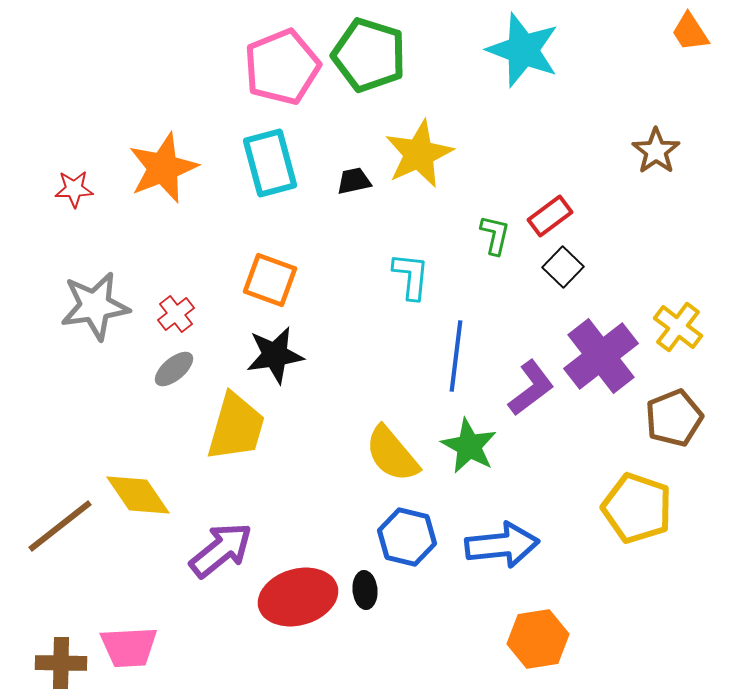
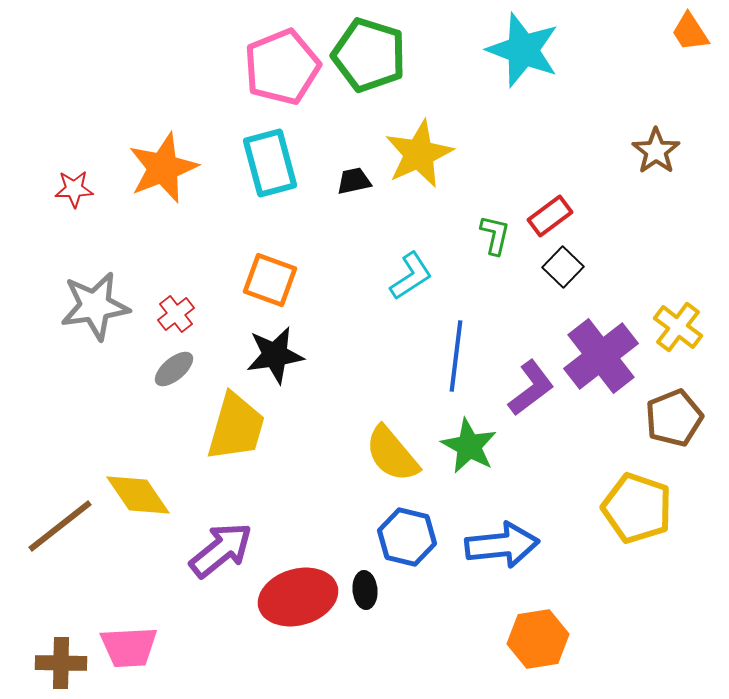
cyan L-shape: rotated 51 degrees clockwise
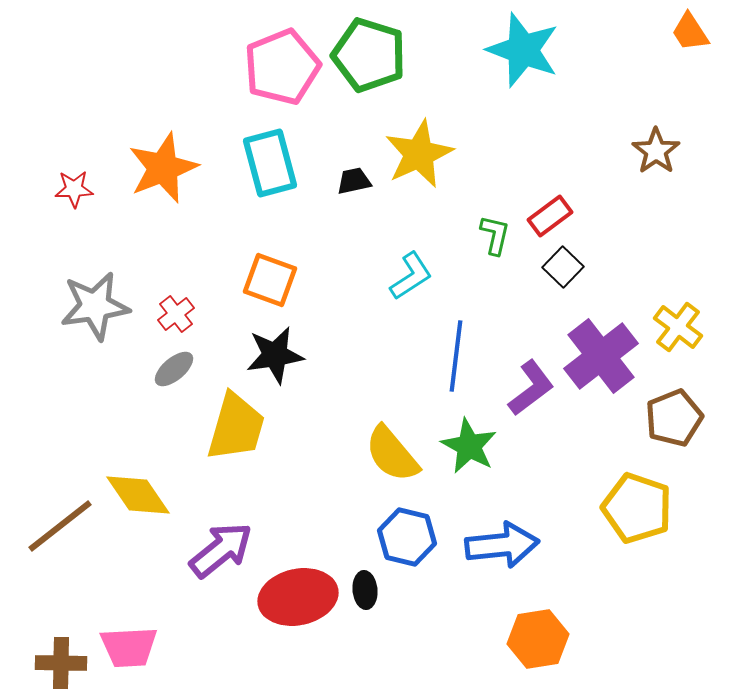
red ellipse: rotated 4 degrees clockwise
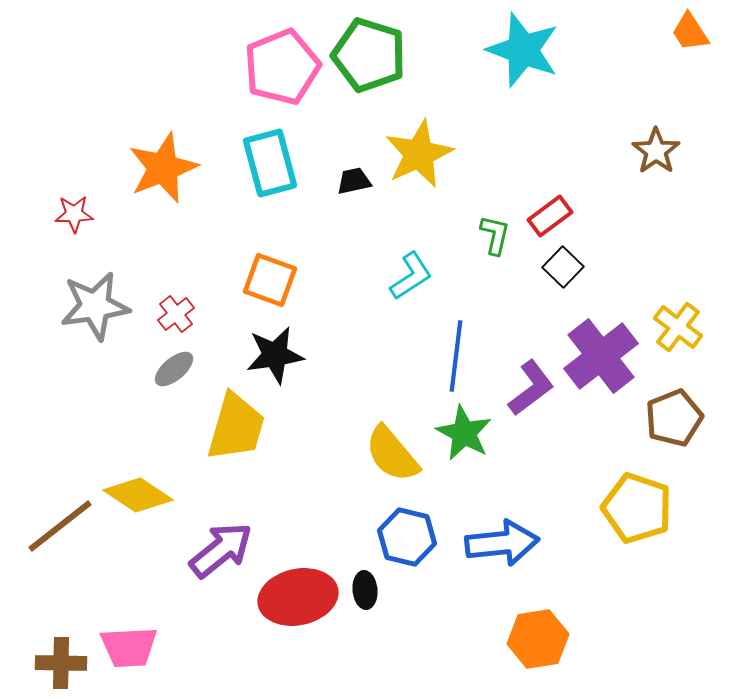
red star: moved 25 px down
green star: moved 5 px left, 13 px up
yellow diamond: rotated 22 degrees counterclockwise
blue arrow: moved 2 px up
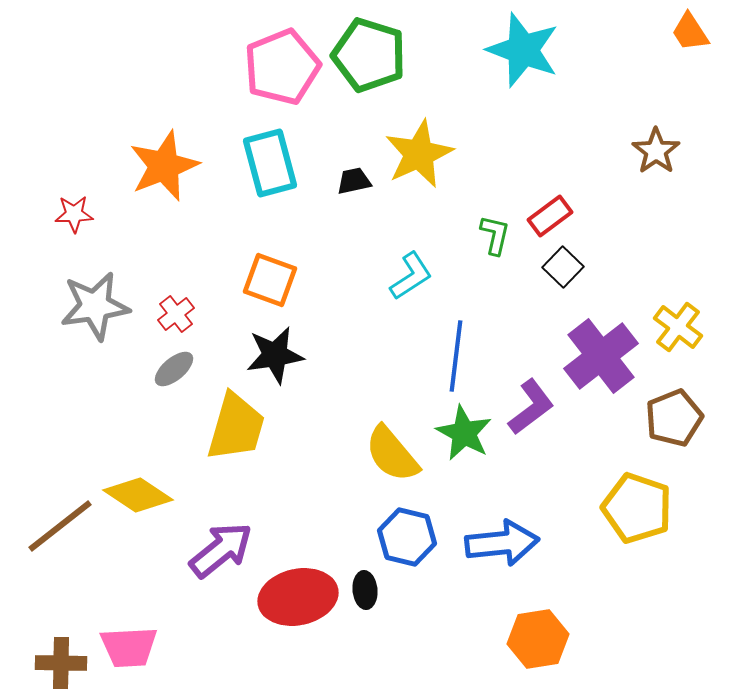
orange star: moved 1 px right, 2 px up
purple L-shape: moved 19 px down
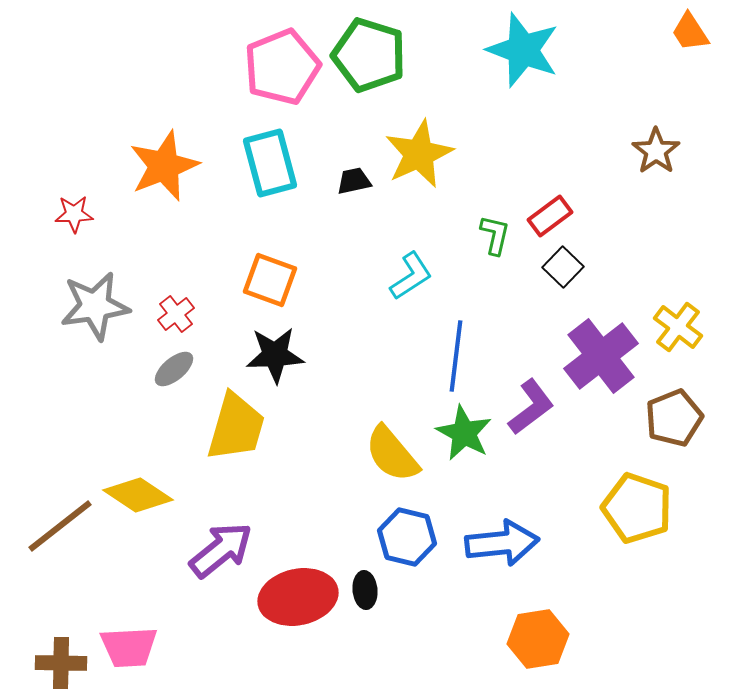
black star: rotated 6 degrees clockwise
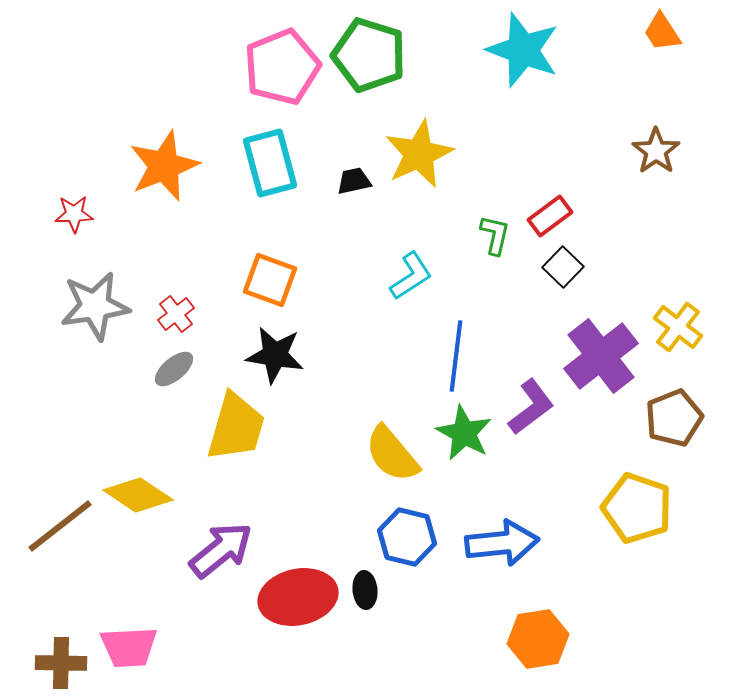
orange trapezoid: moved 28 px left
black star: rotated 12 degrees clockwise
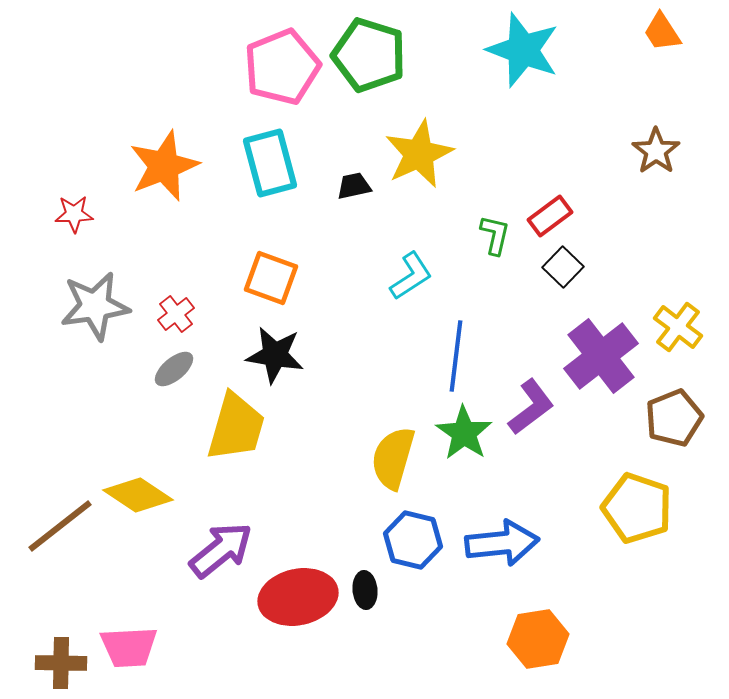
black trapezoid: moved 5 px down
orange square: moved 1 px right, 2 px up
green star: rotated 6 degrees clockwise
yellow semicircle: moved 1 px right, 4 px down; rotated 56 degrees clockwise
blue hexagon: moved 6 px right, 3 px down
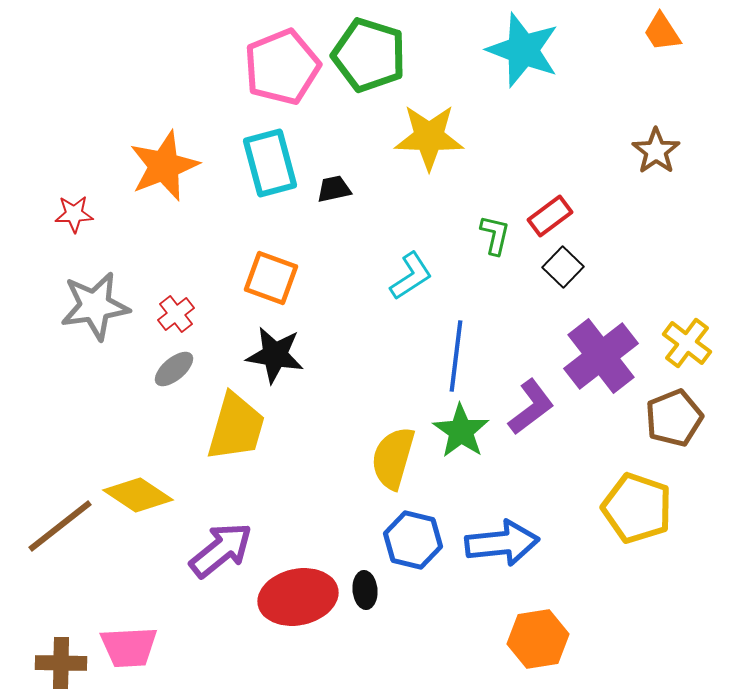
yellow star: moved 10 px right, 17 px up; rotated 26 degrees clockwise
black trapezoid: moved 20 px left, 3 px down
yellow cross: moved 9 px right, 16 px down
green star: moved 3 px left, 2 px up
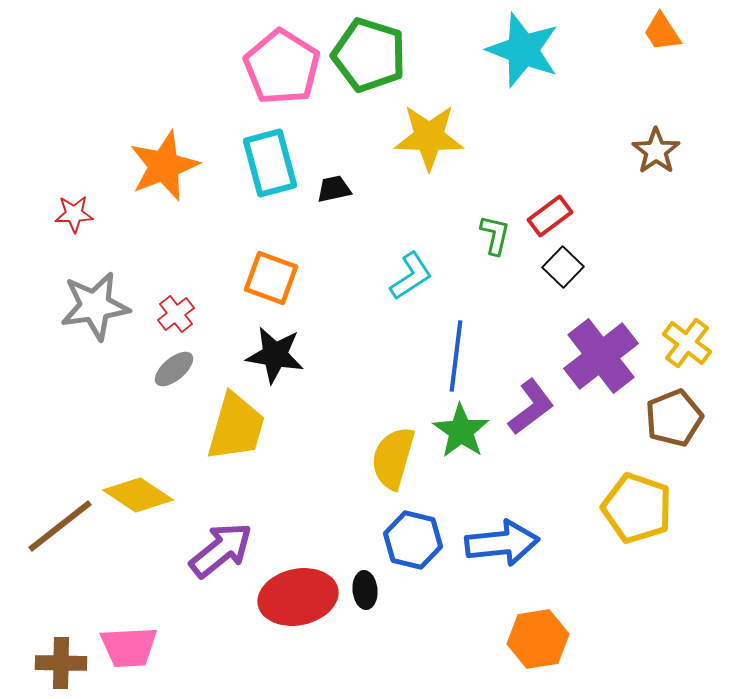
pink pentagon: rotated 18 degrees counterclockwise
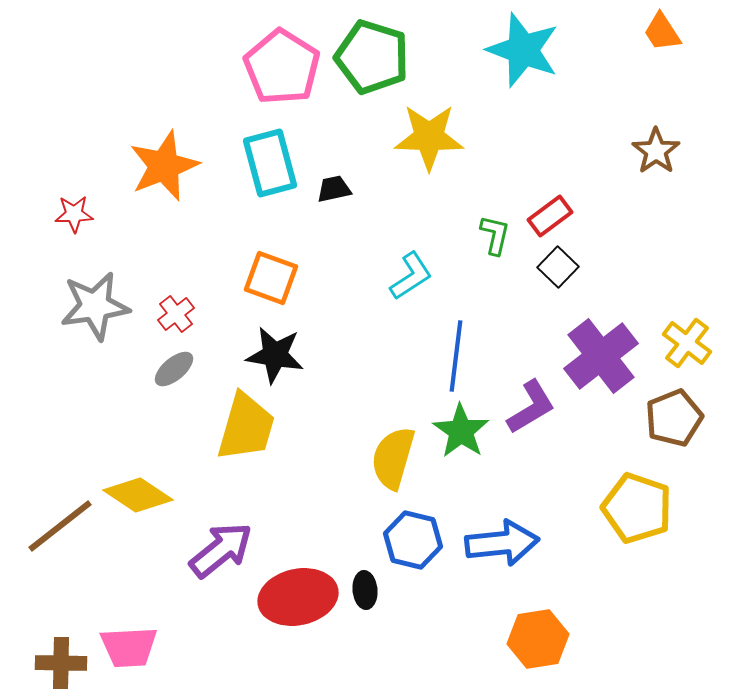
green pentagon: moved 3 px right, 2 px down
black square: moved 5 px left
purple L-shape: rotated 6 degrees clockwise
yellow trapezoid: moved 10 px right
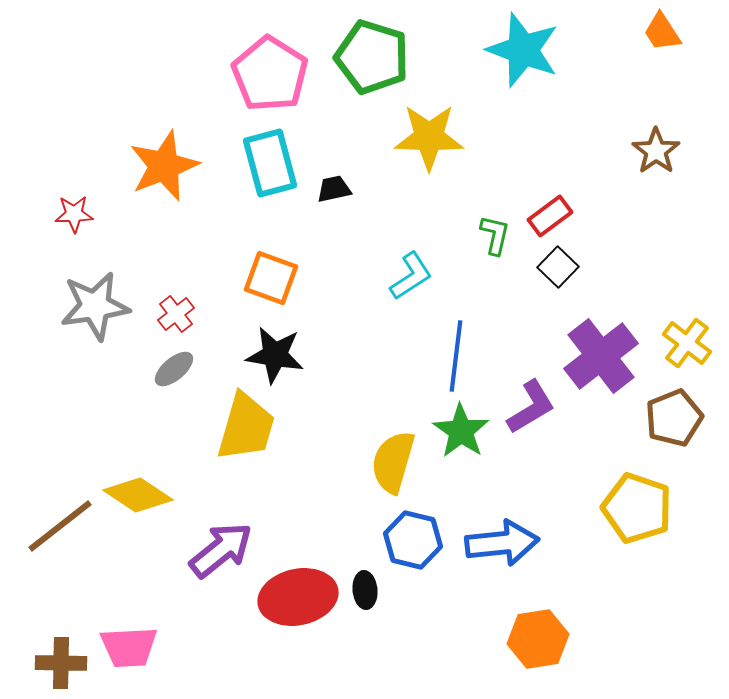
pink pentagon: moved 12 px left, 7 px down
yellow semicircle: moved 4 px down
